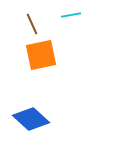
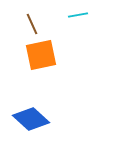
cyan line: moved 7 px right
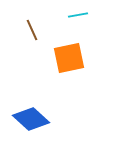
brown line: moved 6 px down
orange square: moved 28 px right, 3 px down
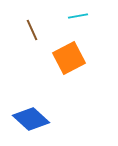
cyan line: moved 1 px down
orange square: rotated 16 degrees counterclockwise
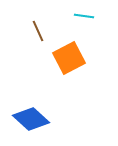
cyan line: moved 6 px right; rotated 18 degrees clockwise
brown line: moved 6 px right, 1 px down
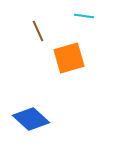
orange square: rotated 12 degrees clockwise
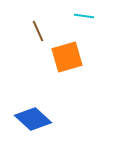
orange square: moved 2 px left, 1 px up
blue diamond: moved 2 px right
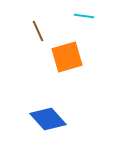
blue diamond: moved 15 px right; rotated 6 degrees clockwise
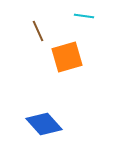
blue diamond: moved 4 px left, 5 px down
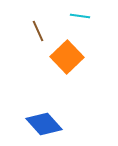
cyan line: moved 4 px left
orange square: rotated 28 degrees counterclockwise
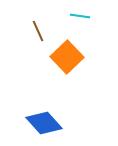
blue diamond: moved 1 px up
